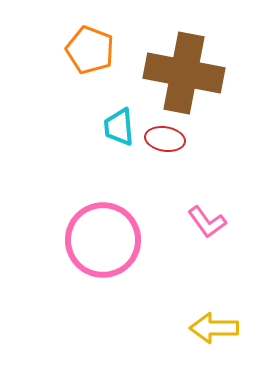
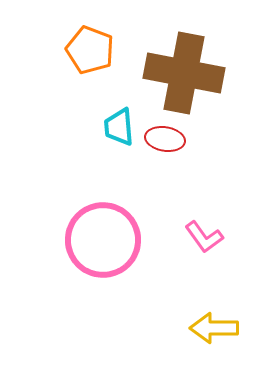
pink L-shape: moved 3 px left, 15 px down
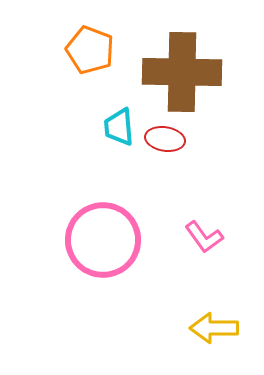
brown cross: moved 2 px left, 1 px up; rotated 10 degrees counterclockwise
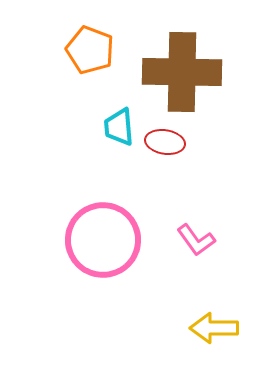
red ellipse: moved 3 px down
pink L-shape: moved 8 px left, 3 px down
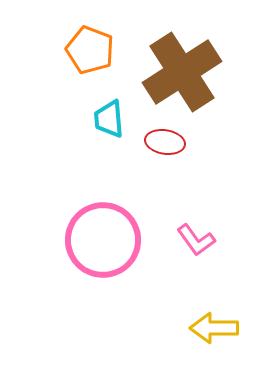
brown cross: rotated 34 degrees counterclockwise
cyan trapezoid: moved 10 px left, 8 px up
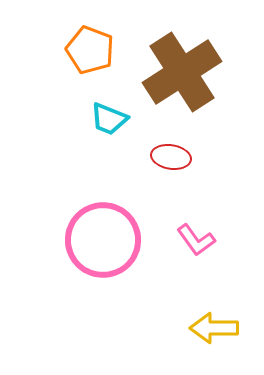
cyan trapezoid: rotated 63 degrees counterclockwise
red ellipse: moved 6 px right, 15 px down
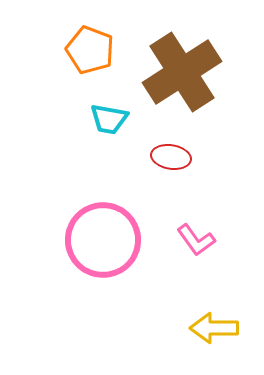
cyan trapezoid: rotated 12 degrees counterclockwise
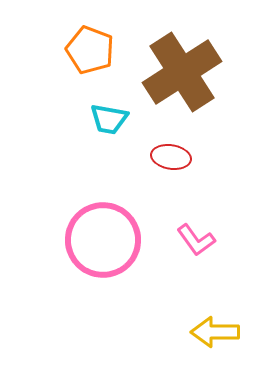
yellow arrow: moved 1 px right, 4 px down
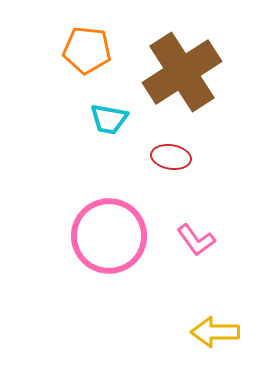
orange pentagon: moved 3 px left; rotated 15 degrees counterclockwise
pink circle: moved 6 px right, 4 px up
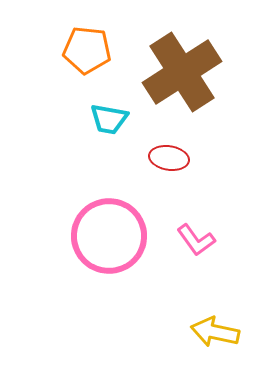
red ellipse: moved 2 px left, 1 px down
yellow arrow: rotated 12 degrees clockwise
